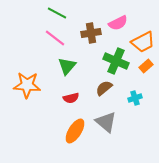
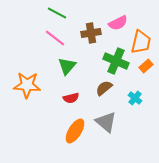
orange trapezoid: moved 2 px left; rotated 50 degrees counterclockwise
cyan cross: rotated 32 degrees counterclockwise
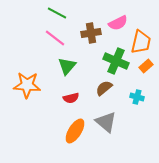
cyan cross: moved 2 px right, 1 px up; rotated 24 degrees counterclockwise
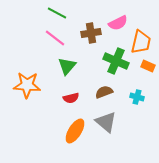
orange rectangle: moved 2 px right; rotated 64 degrees clockwise
brown semicircle: moved 4 px down; rotated 18 degrees clockwise
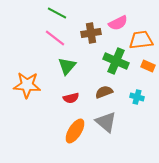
orange trapezoid: moved 2 px up; rotated 110 degrees counterclockwise
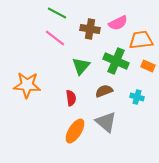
brown cross: moved 1 px left, 4 px up; rotated 18 degrees clockwise
green triangle: moved 14 px right
brown semicircle: moved 1 px up
red semicircle: rotated 84 degrees counterclockwise
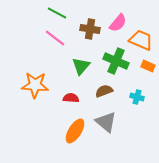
pink semicircle: rotated 24 degrees counterclockwise
orange trapezoid: rotated 30 degrees clockwise
orange star: moved 8 px right
red semicircle: rotated 77 degrees counterclockwise
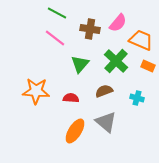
green cross: rotated 20 degrees clockwise
green triangle: moved 1 px left, 2 px up
orange star: moved 1 px right, 6 px down
cyan cross: moved 1 px down
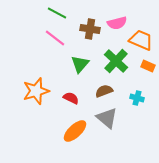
pink semicircle: moved 1 px left; rotated 36 degrees clockwise
orange star: rotated 20 degrees counterclockwise
red semicircle: rotated 21 degrees clockwise
gray triangle: moved 1 px right, 4 px up
orange ellipse: rotated 15 degrees clockwise
